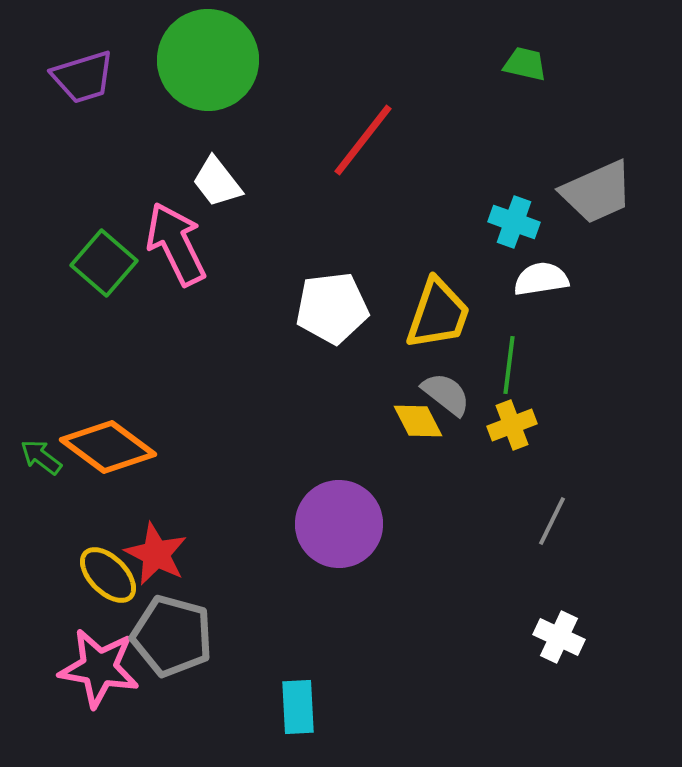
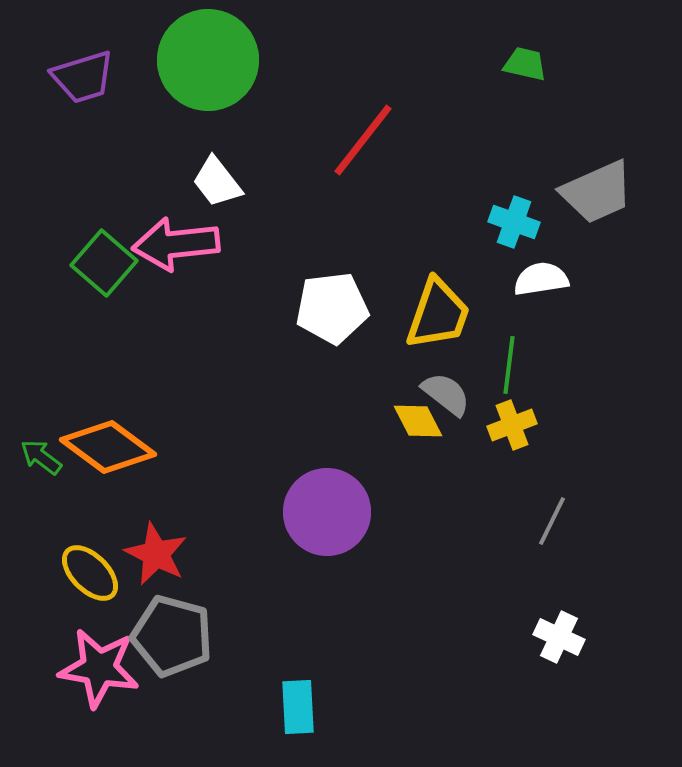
pink arrow: rotated 70 degrees counterclockwise
purple circle: moved 12 px left, 12 px up
yellow ellipse: moved 18 px left, 2 px up
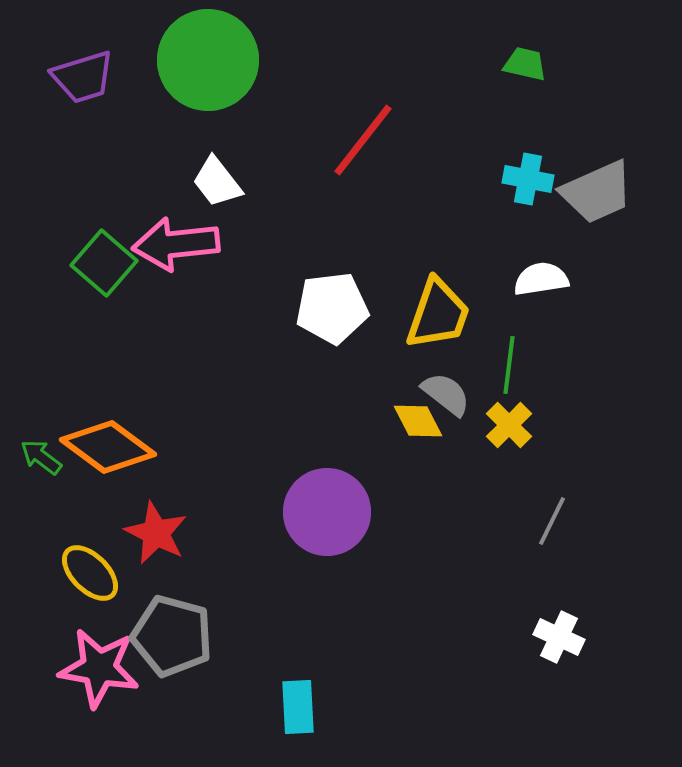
cyan cross: moved 14 px right, 43 px up; rotated 9 degrees counterclockwise
yellow cross: moved 3 px left; rotated 24 degrees counterclockwise
red star: moved 21 px up
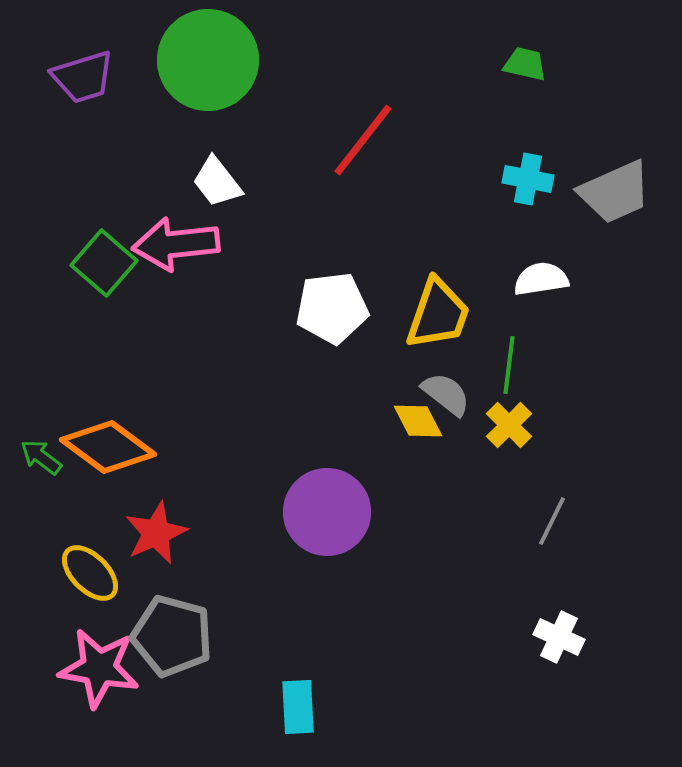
gray trapezoid: moved 18 px right
red star: rotated 22 degrees clockwise
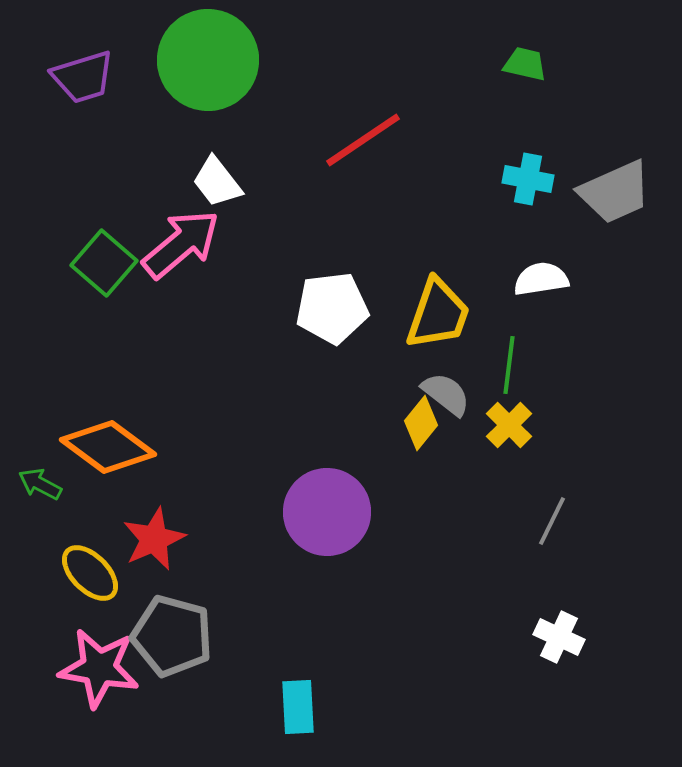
red line: rotated 18 degrees clockwise
pink arrow: moved 5 px right; rotated 146 degrees clockwise
yellow diamond: moved 3 px right, 2 px down; rotated 66 degrees clockwise
green arrow: moved 1 px left, 27 px down; rotated 9 degrees counterclockwise
red star: moved 2 px left, 6 px down
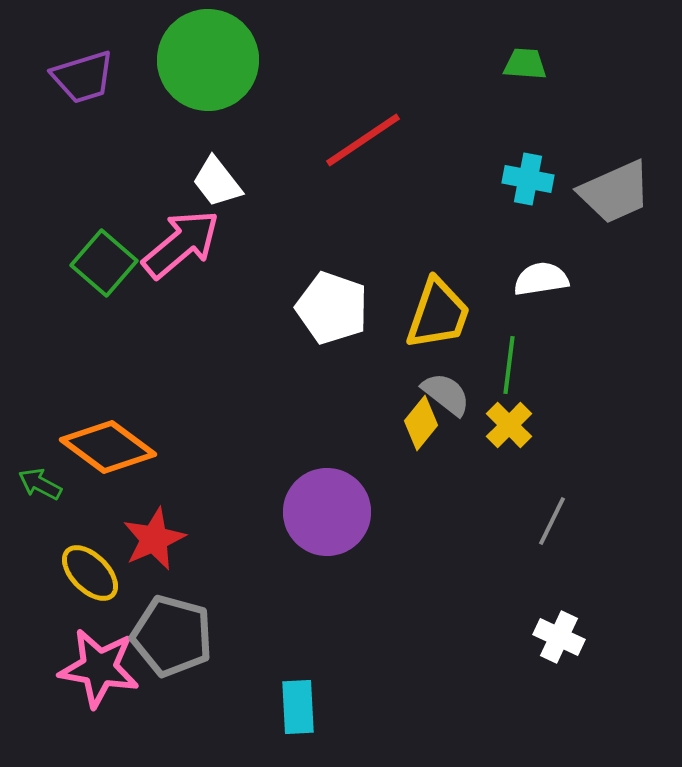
green trapezoid: rotated 9 degrees counterclockwise
white pentagon: rotated 26 degrees clockwise
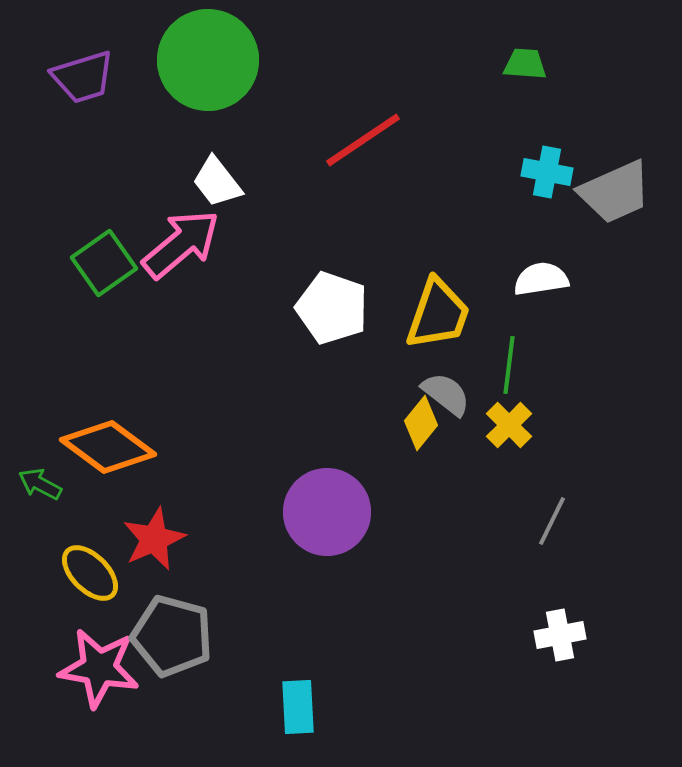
cyan cross: moved 19 px right, 7 px up
green square: rotated 14 degrees clockwise
white cross: moved 1 px right, 2 px up; rotated 36 degrees counterclockwise
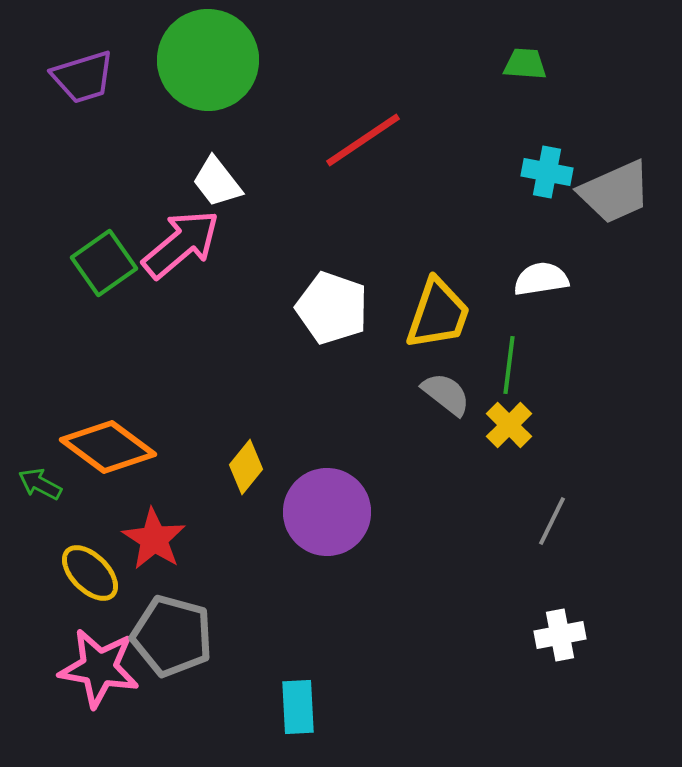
yellow diamond: moved 175 px left, 44 px down
red star: rotated 16 degrees counterclockwise
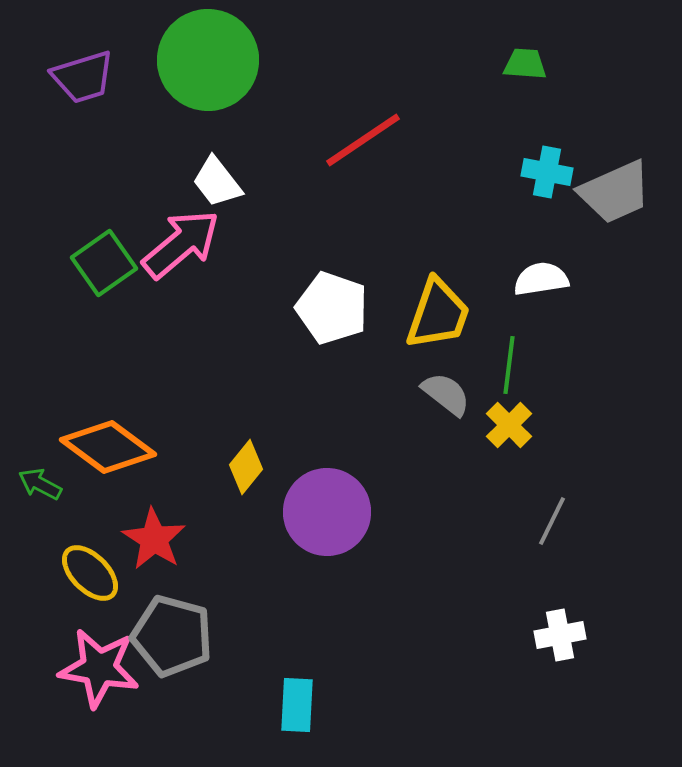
cyan rectangle: moved 1 px left, 2 px up; rotated 6 degrees clockwise
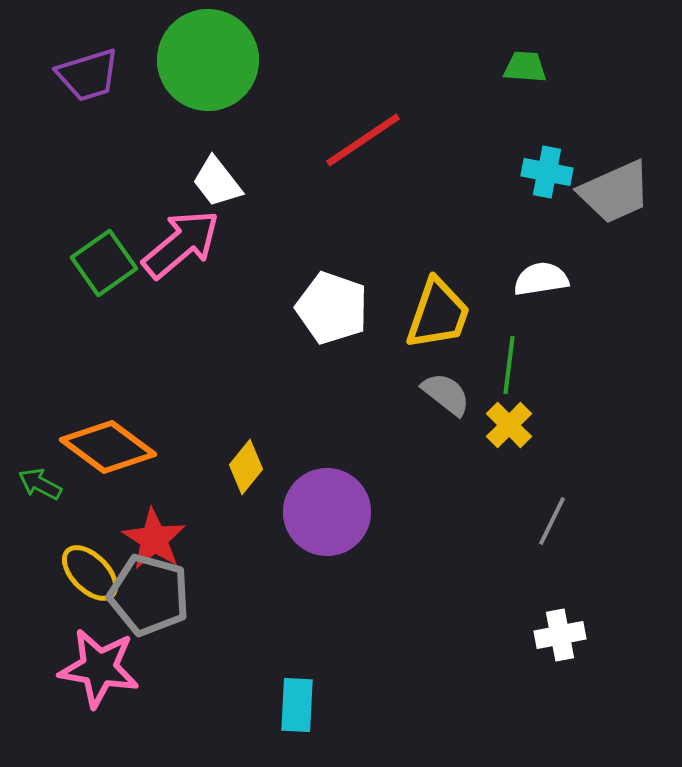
green trapezoid: moved 3 px down
purple trapezoid: moved 5 px right, 2 px up
gray pentagon: moved 23 px left, 41 px up
